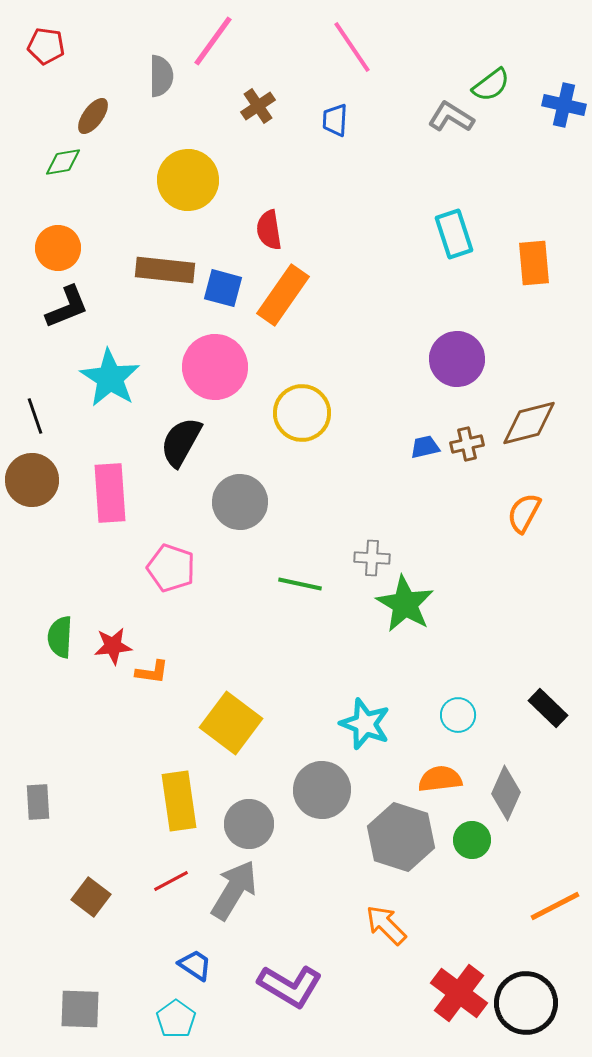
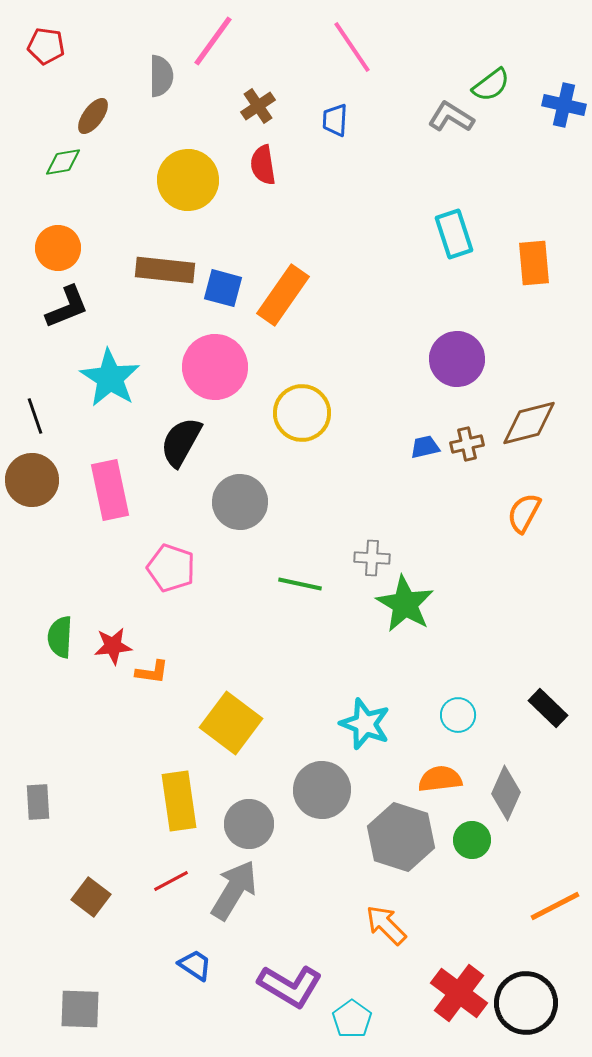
red semicircle at (269, 230): moved 6 px left, 65 px up
pink rectangle at (110, 493): moved 3 px up; rotated 8 degrees counterclockwise
cyan pentagon at (176, 1019): moved 176 px right
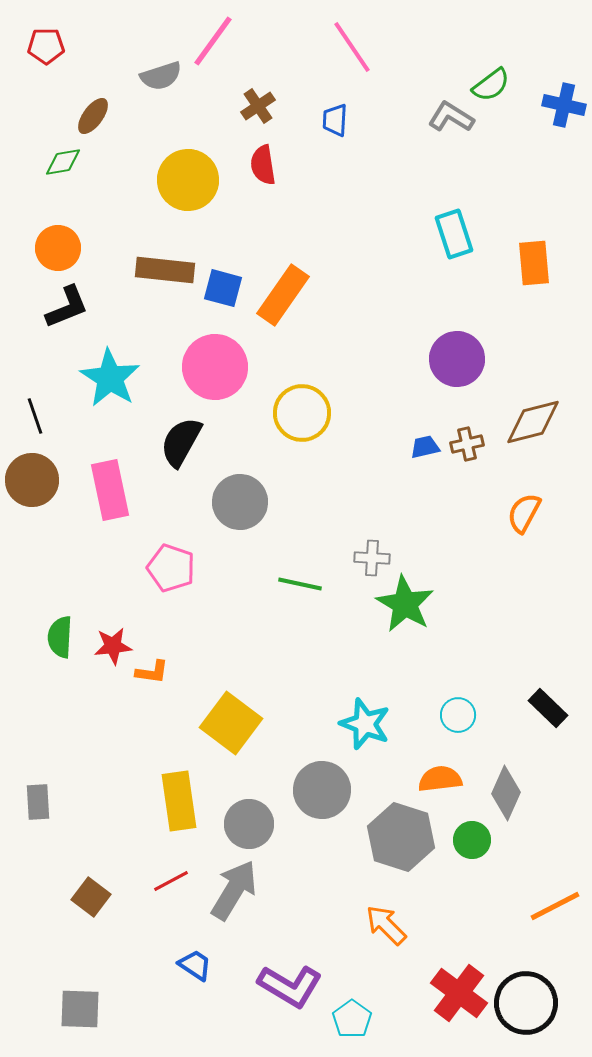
red pentagon at (46, 46): rotated 9 degrees counterclockwise
gray semicircle at (161, 76): rotated 72 degrees clockwise
brown diamond at (529, 423): moved 4 px right, 1 px up
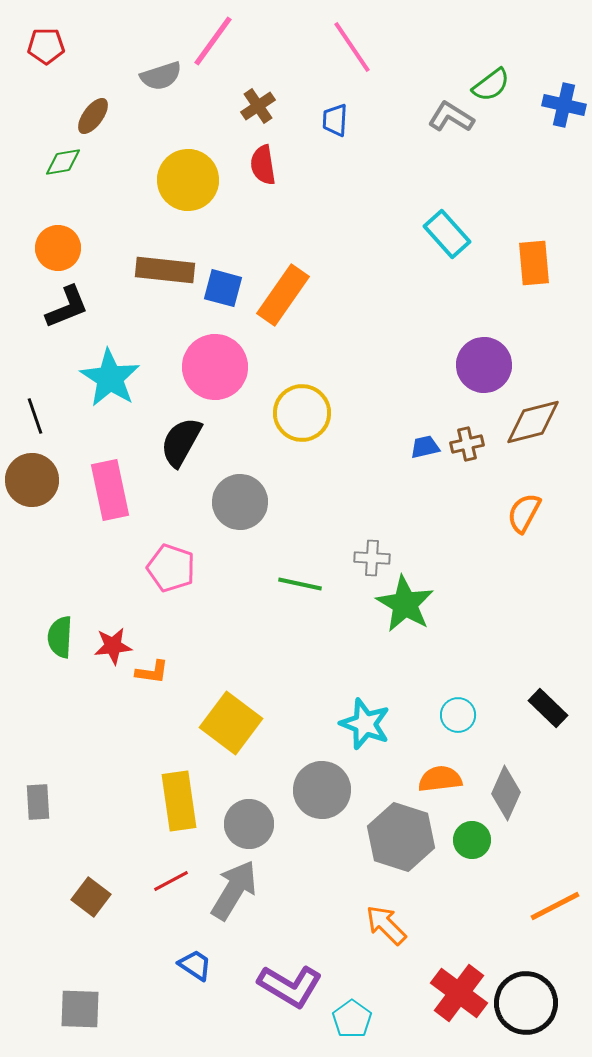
cyan rectangle at (454, 234): moved 7 px left; rotated 24 degrees counterclockwise
purple circle at (457, 359): moved 27 px right, 6 px down
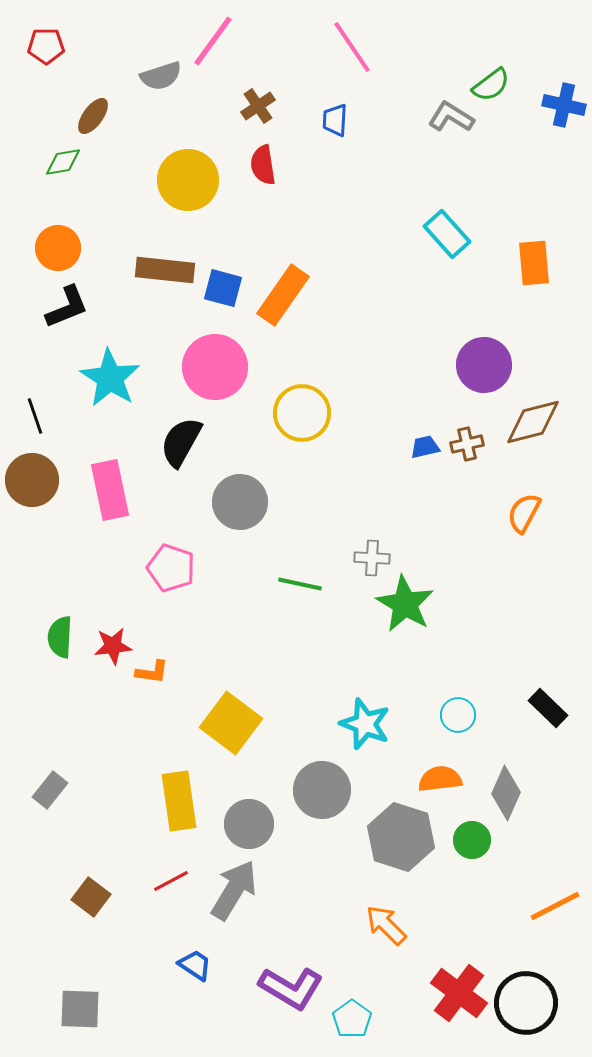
gray rectangle at (38, 802): moved 12 px right, 12 px up; rotated 42 degrees clockwise
purple L-shape at (290, 986): moved 1 px right, 2 px down
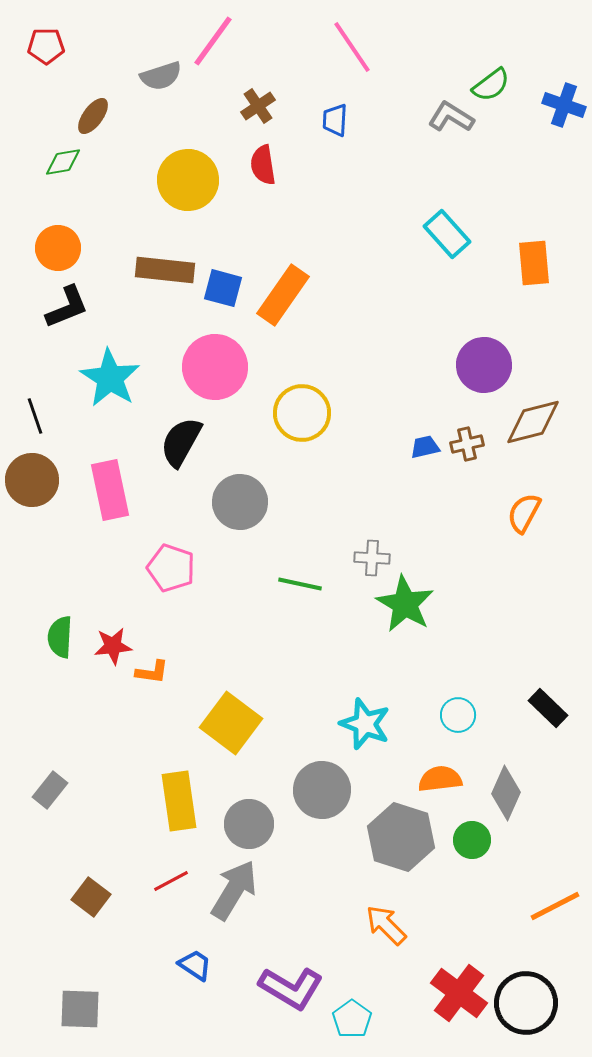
blue cross at (564, 105): rotated 6 degrees clockwise
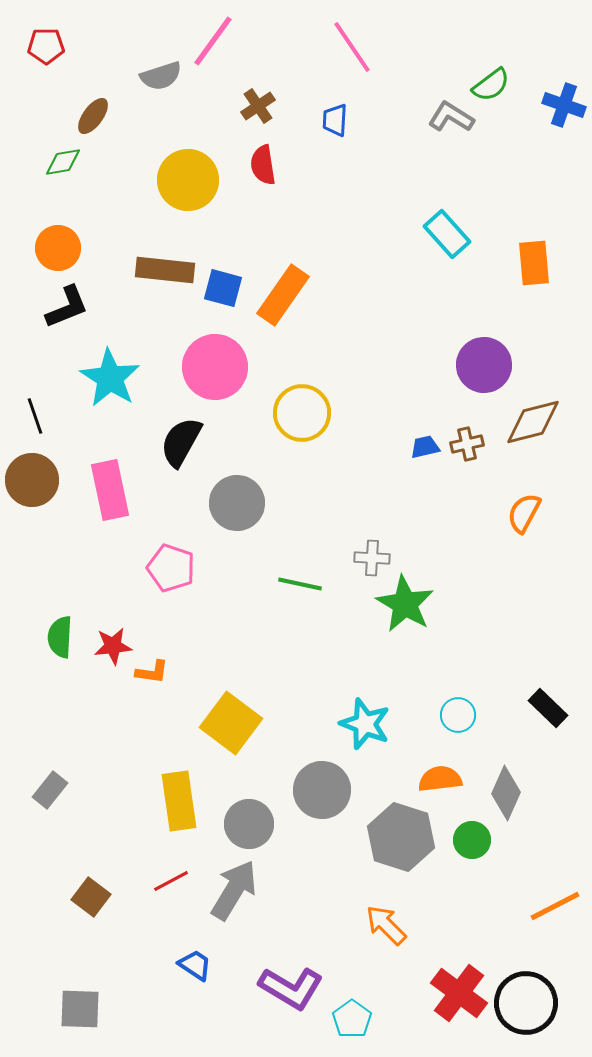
gray circle at (240, 502): moved 3 px left, 1 px down
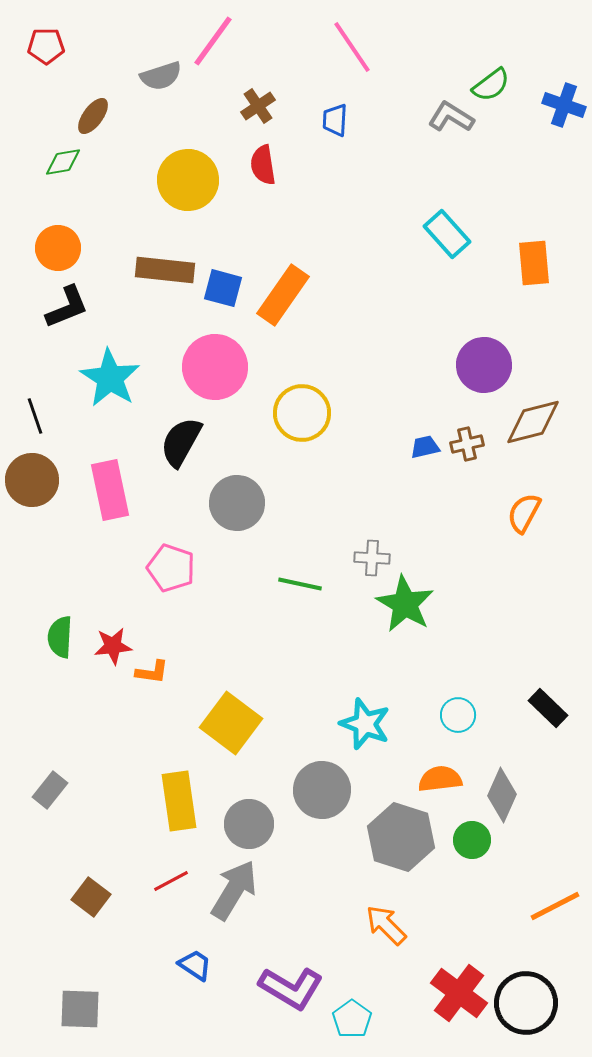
gray diamond at (506, 793): moved 4 px left, 2 px down
